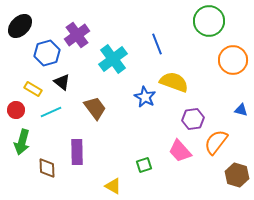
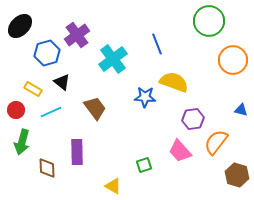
blue star: rotated 25 degrees counterclockwise
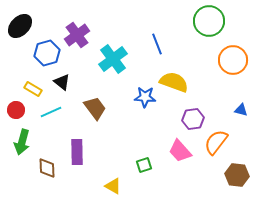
brown hexagon: rotated 10 degrees counterclockwise
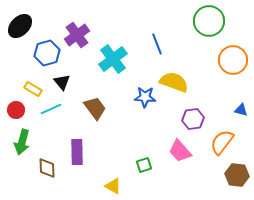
black triangle: rotated 12 degrees clockwise
cyan line: moved 3 px up
orange semicircle: moved 6 px right
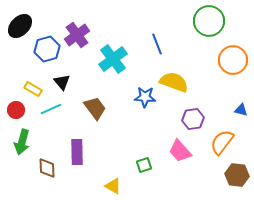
blue hexagon: moved 4 px up
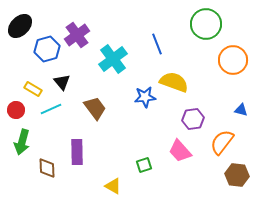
green circle: moved 3 px left, 3 px down
blue star: rotated 10 degrees counterclockwise
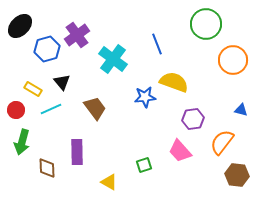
cyan cross: rotated 16 degrees counterclockwise
yellow triangle: moved 4 px left, 4 px up
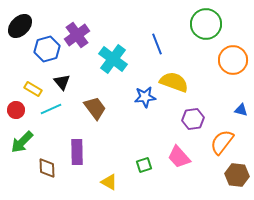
green arrow: rotated 30 degrees clockwise
pink trapezoid: moved 1 px left, 6 px down
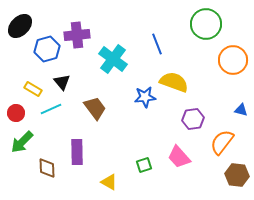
purple cross: rotated 30 degrees clockwise
red circle: moved 3 px down
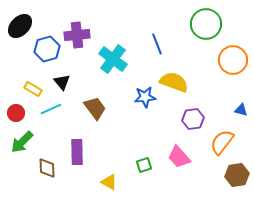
brown hexagon: rotated 15 degrees counterclockwise
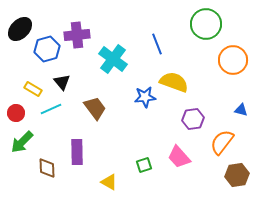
black ellipse: moved 3 px down
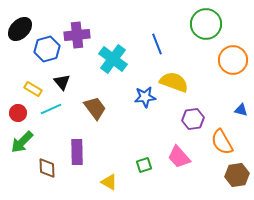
red circle: moved 2 px right
orange semicircle: rotated 68 degrees counterclockwise
